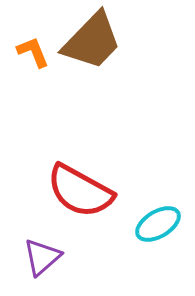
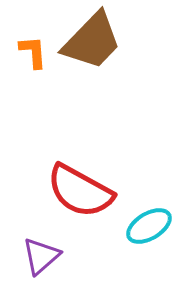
orange L-shape: rotated 18 degrees clockwise
cyan ellipse: moved 9 px left, 2 px down
purple triangle: moved 1 px left, 1 px up
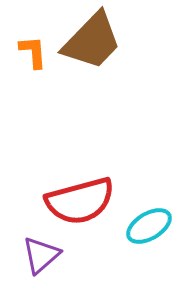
red semicircle: moved 10 px down; rotated 44 degrees counterclockwise
purple triangle: moved 1 px up
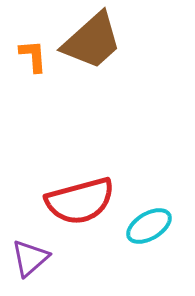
brown trapezoid: rotated 4 degrees clockwise
orange L-shape: moved 4 px down
purple triangle: moved 11 px left, 3 px down
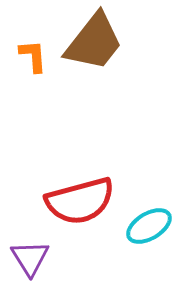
brown trapezoid: moved 2 px right, 1 px down; rotated 10 degrees counterclockwise
purple triangle: rotated 21 degrees counterclockwise
